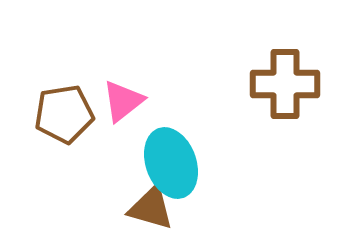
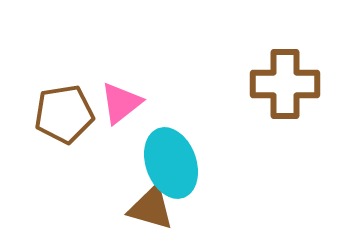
pink triangle: moved 2 px left, 2 px down
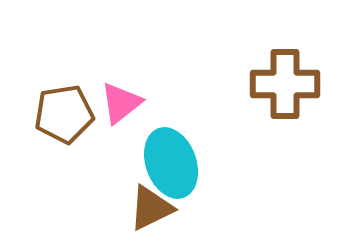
brown triangle: rotated 42 degrees counterclockwise
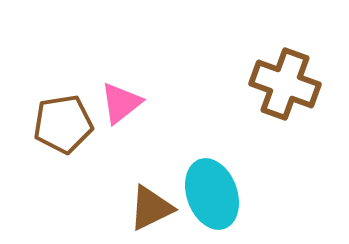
brown cross: rotated 20 degrees clockwise
brown pentagon: moved 1 px left, 10 px down
cyan ellipse: moved 41 px right, 31 px down
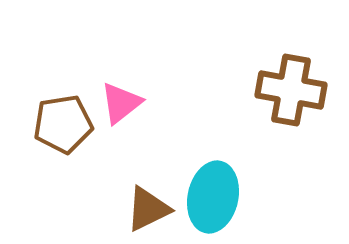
brown cross: moved 6 px right, 6 px down; rotated 10 degrees counterclockwise
cyan ellipse: moved 1 px right, 3 px down; rotated 32 degrees clockwise
brown triangle: moved 3 px left, 1 px down
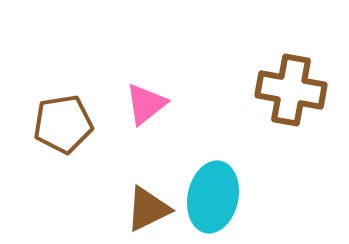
pink triangle: moved 25 px right, 1 px down
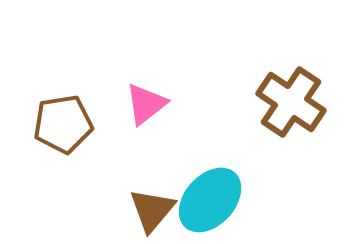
brown cross: moved 12 px down; rotated 24 degrees clockwise
cyan ellipse: moved 3 px left, 3 px down; rotated 30 degrees clockwise
brown triangle: moved 4 px right, 1 px down; rotated 24 degrees counterclockwise
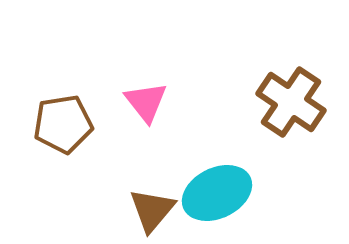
pink triangle: moved 2 px up; rotated 30 degrees counterclockwise
cyan ellipse: moved 7 px right, 7 px up; rotated 22 degrees clockwise
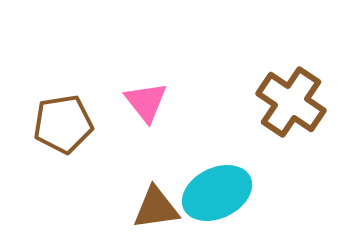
brown triangle: moved 4 px right, 2 px up; rotated 42 degrees clockwise
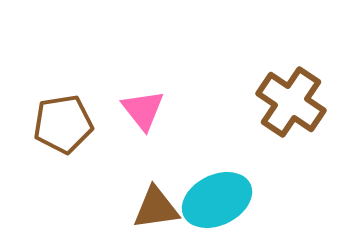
pink triangle: moved 3 px left, 8 px down
cyan ellipse: moved 7 px down
